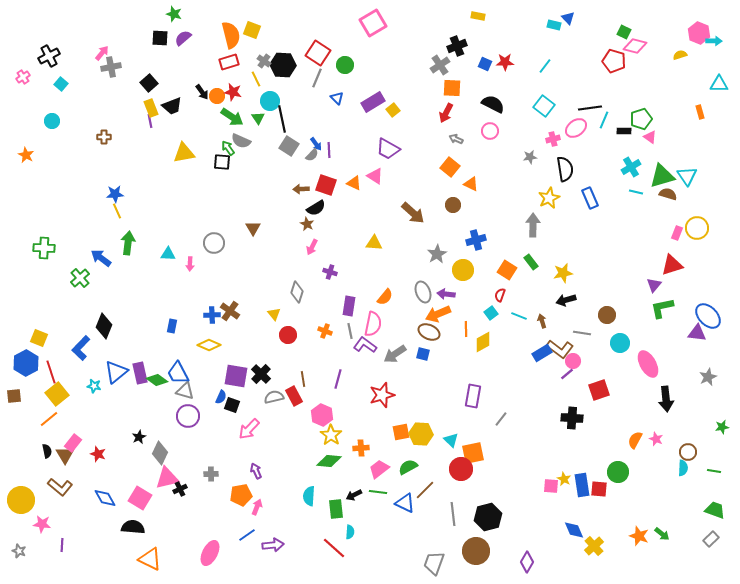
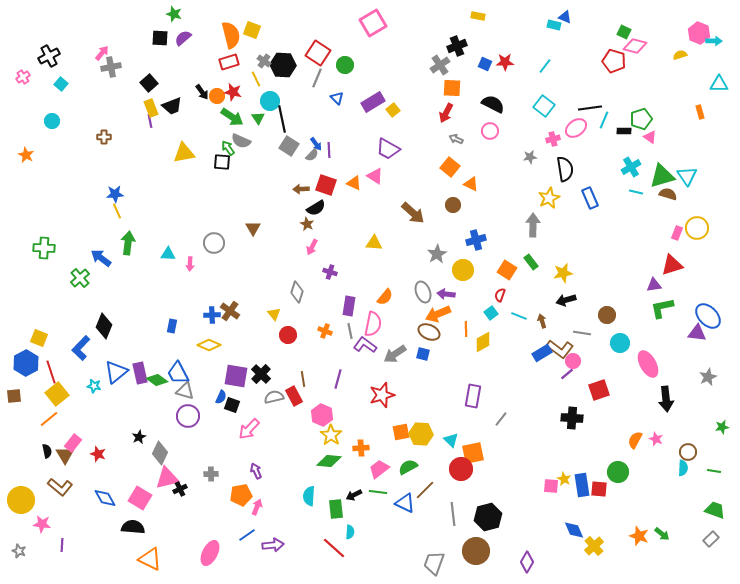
blue triangle at (568, 18): moved 3 px left, 1 px up; rotated 24 degrees counterclockwise
purple triangle at (654, 285): rotated 42 degrees clockwise
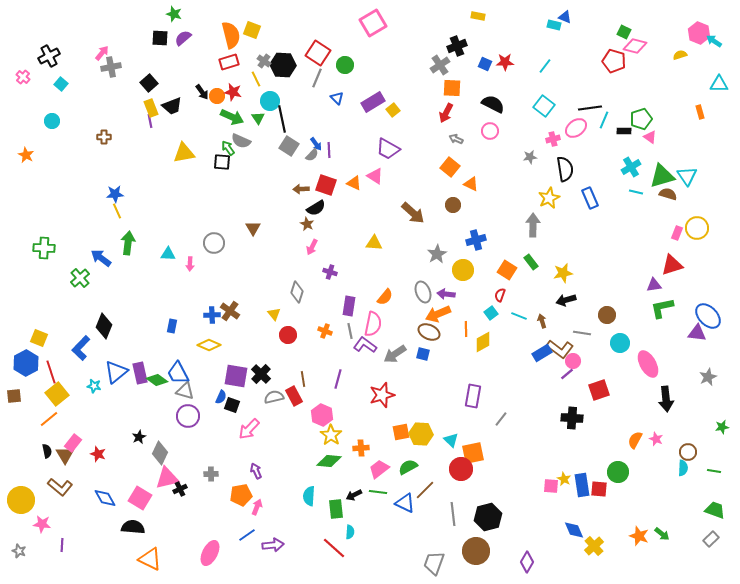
cyan arrow at (714, 41): rotated 147 degrees counterclockwise
pink cross at (23, 77): rotated 16 degrees counterclockwise
green arrow at (232, 117): rotated 10 degrees counterclockwise
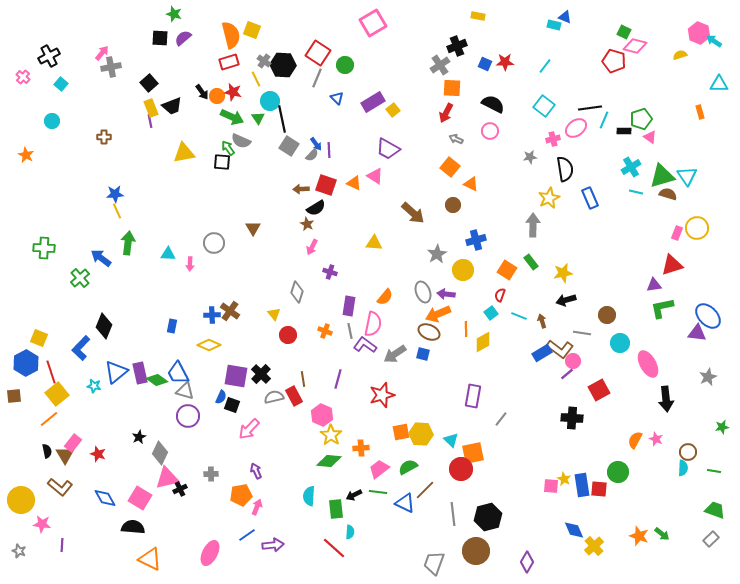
red square at (599, 390): rotated 10 degrees counterclockwise
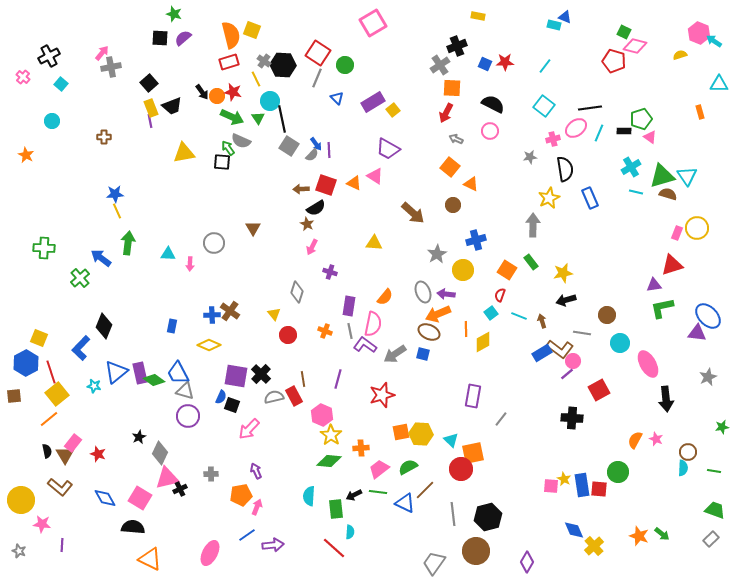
cyan line at (604, 120): moved 5 px left, 13 px down
green diamond at (157, 380): moved 3 px left
gray trapezoid at (434, 563): rotated 15 degrees clockwise
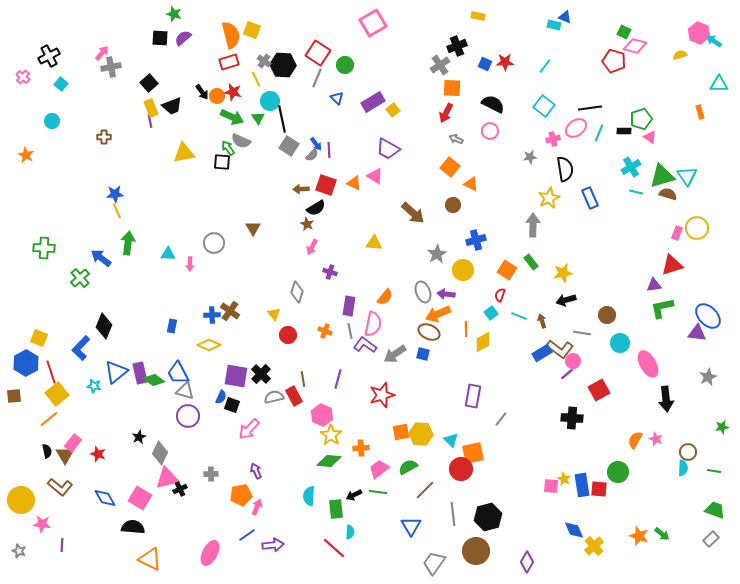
blue triangle at (405, 503): moved 6 px right, 23 px down; rotated 35 degrees clockwise
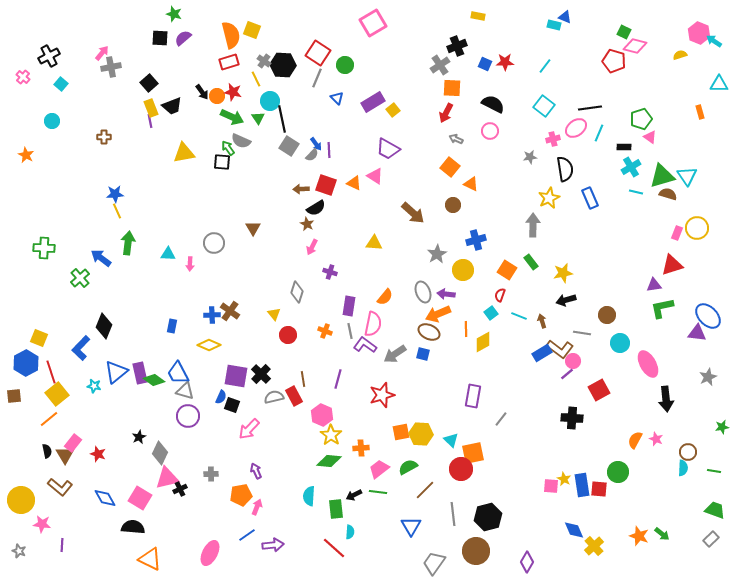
black rectangle at (624, 131): moved 16 px down
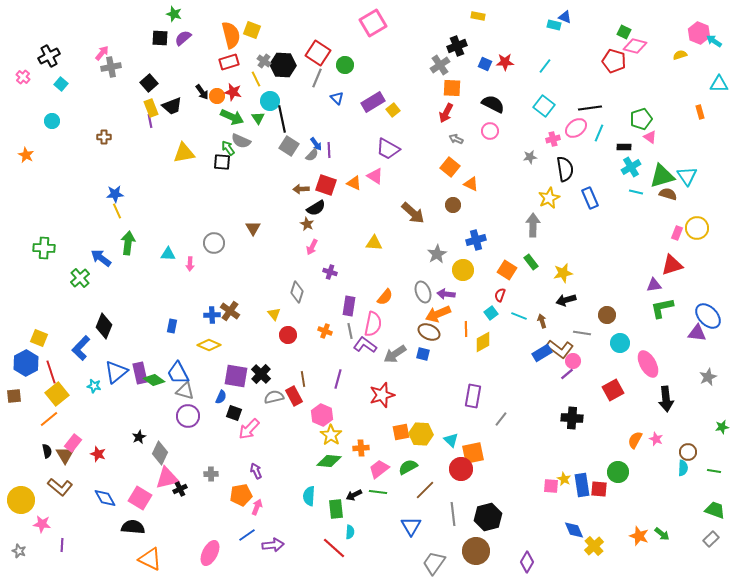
red square at (599, 390): moved 14 px right
black square at (232, 405): moved 2 px right, 8 px down
